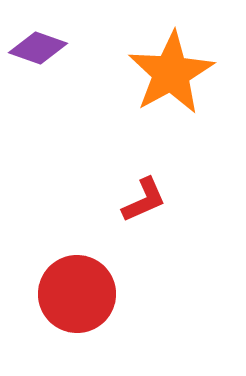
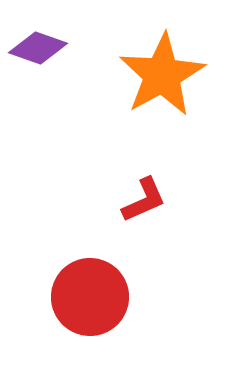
orange star: moved 9 px left, 2 px down
red circle: moved 13 px right, 3 px down
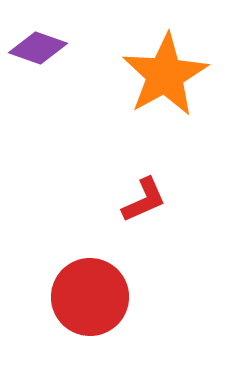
orange star: moved 3 px right
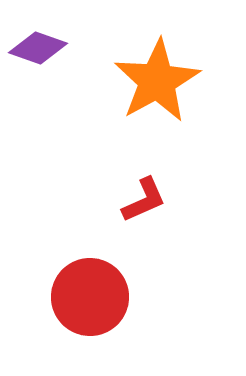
orange star: moved 8 px left, 6 px down
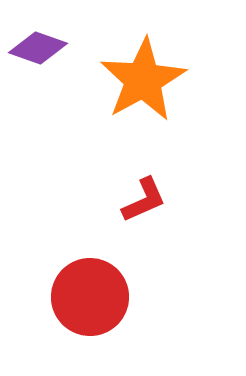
orange star: moved 14 px left, 1 px up
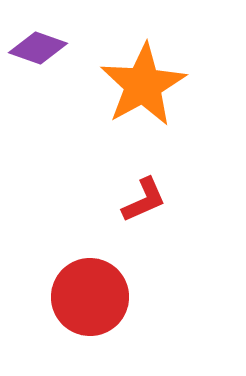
orange star: moved 5 px down
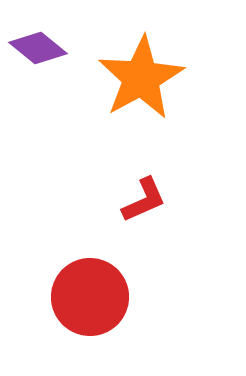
purple diamond: rotated 20 degrees clockwise
orange star: moved 2 px left, 7 px up
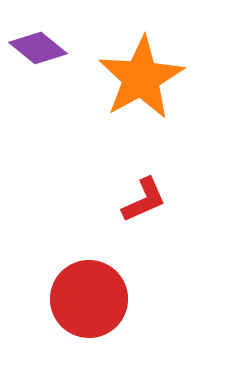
red circle: moved 1 px left, 2 px down
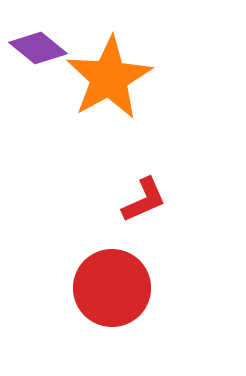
orange star: moved 32 px left
red circle: moved 23 px right, 11 px up
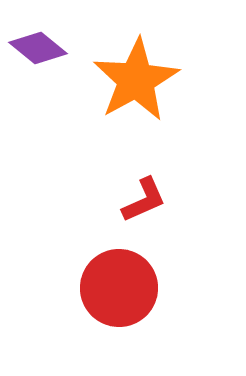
orange star: moved 27 px right, 2 px down
red circle: moved 7 px right
